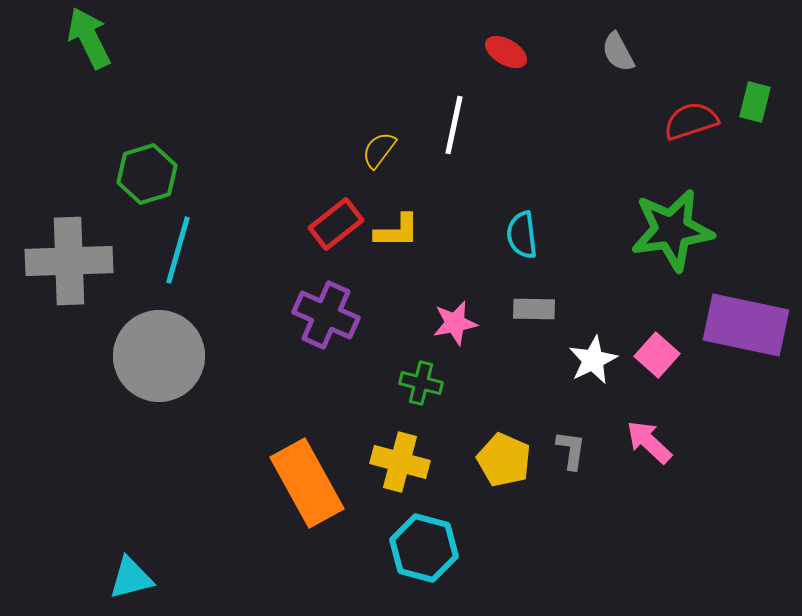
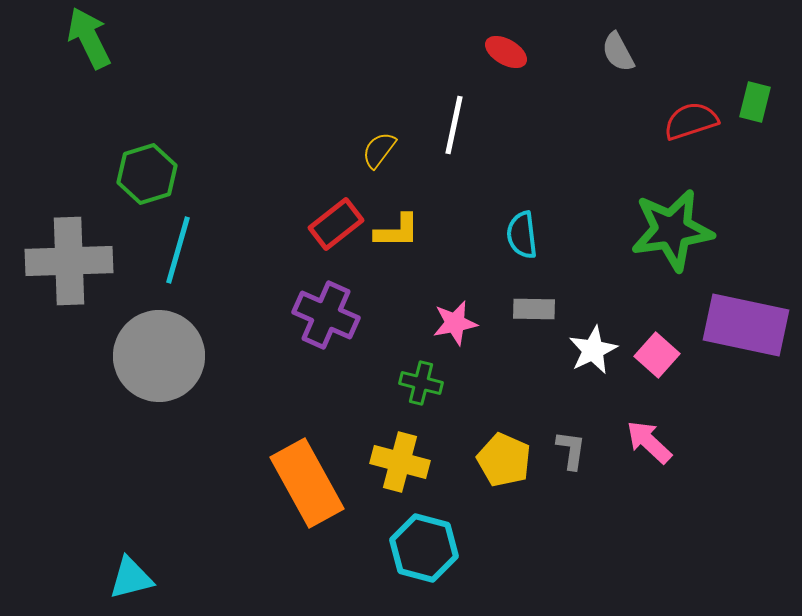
white star: moved 10 px up
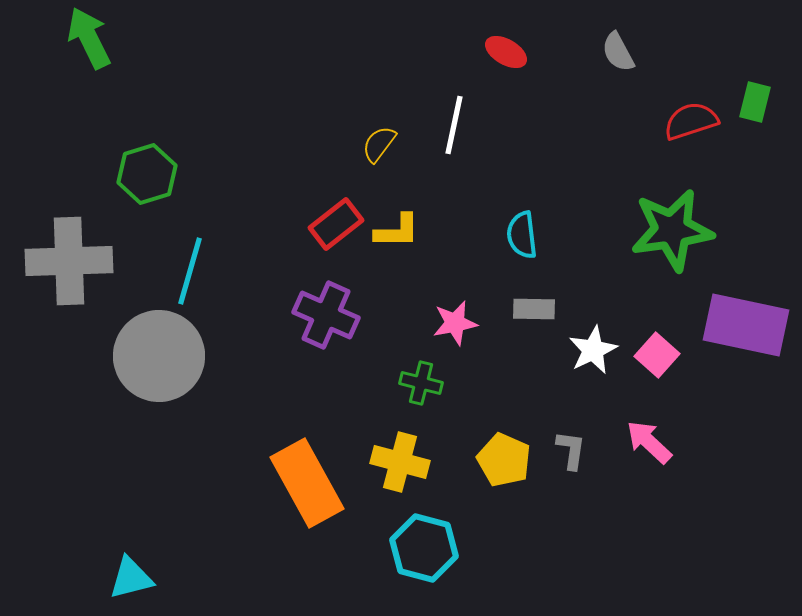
yellow semicircle: moved 6 px up
cyan line: moved 12 px right, 21 px down
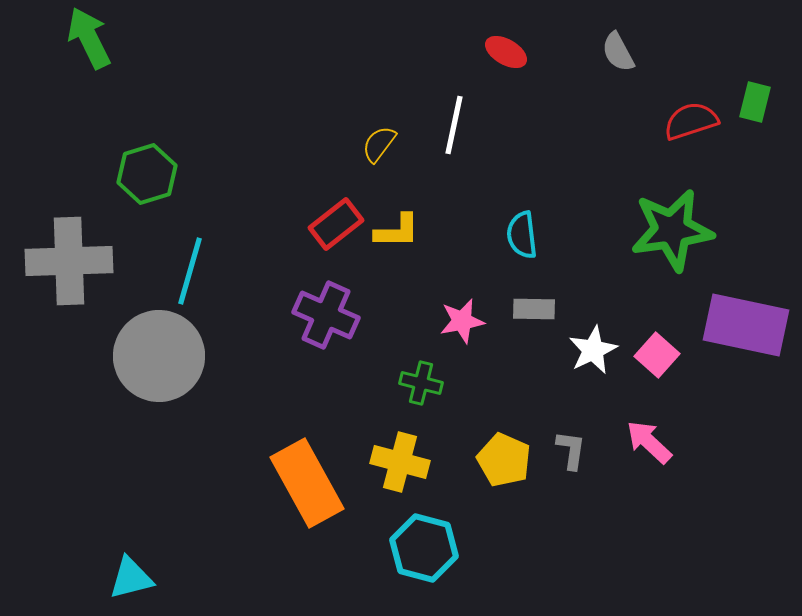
pink star: moved 7 px right, 2 px up
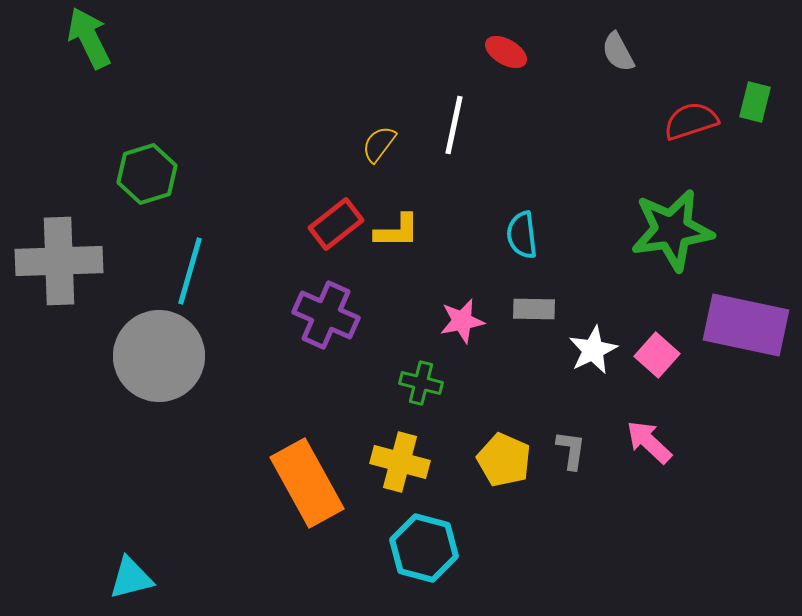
gray cross: moved 10 px left
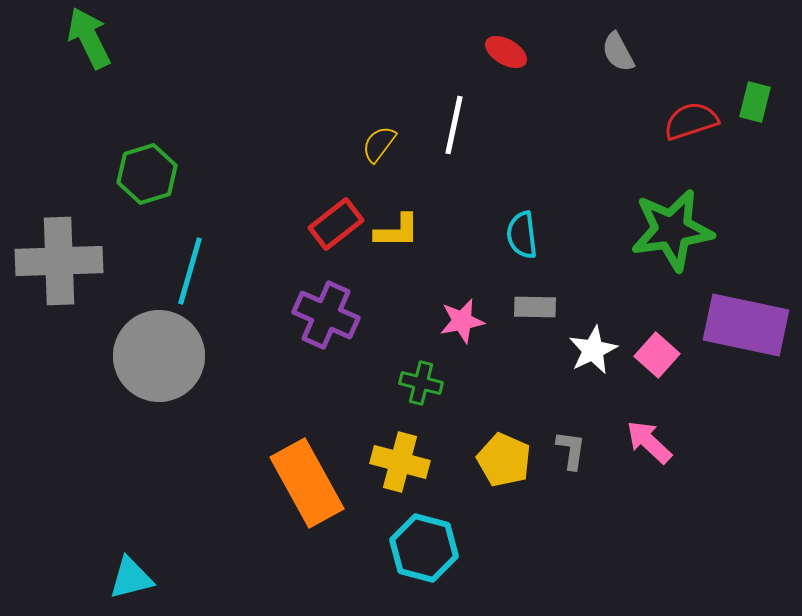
gray rectangle: moved 1 px right, 2 px up
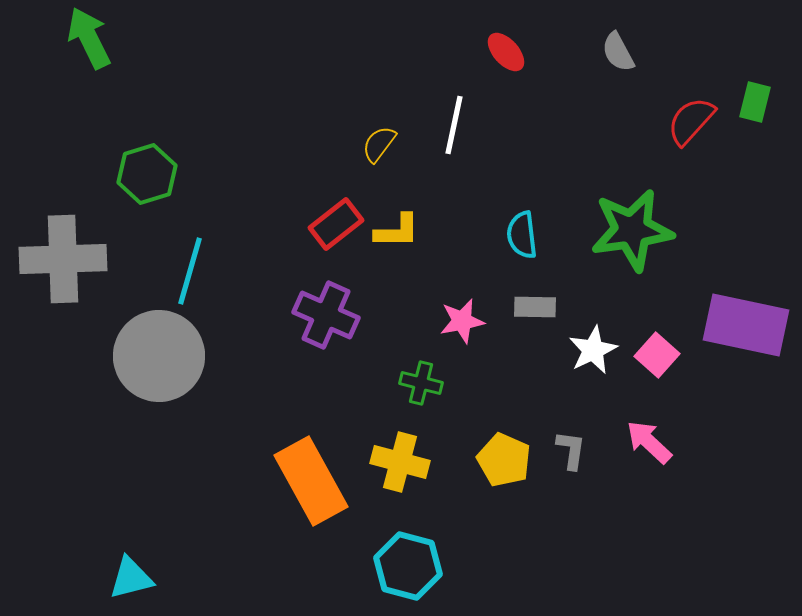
red ellipse: rotated 18 degrees clockwise
red semicircle: rotated 30 degrees counterclockwise
green star: moved 40 px left
gray cross: moved 4 px right, 2 px up
orange rectangle: moved 4 px right, 2 px up
cyan hexagon: moved 16 px left, 18 px down
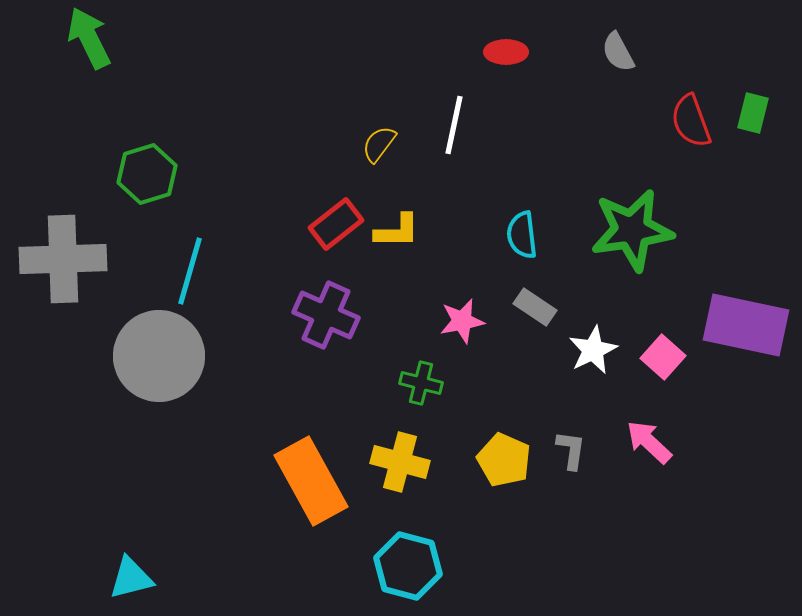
red ellipse: rotated 48 degrees counterclockwise
green rectangle: moved 2 px left, 11 px down
red semicircle: rotated 62 degrees counterclockwise
gray rectangle: rotated 33 degrees clockwise
pink square: moved 6 px right, 2 px down
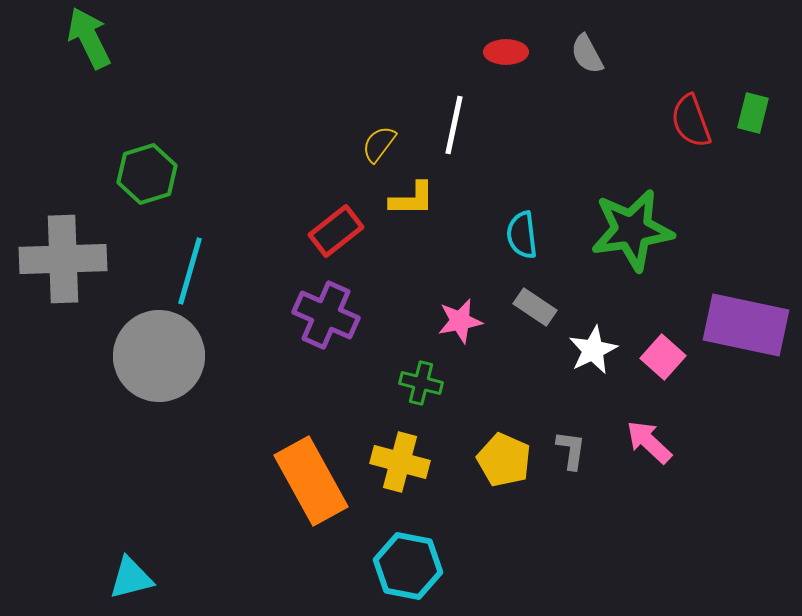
gray semicircle: moved 31 px left, 2 px down
red rectangle: moved 7 px down
yellow L-shape: moved 15 px right, 32 px up
pink star: moved 2 px left
cyan hexagon: rotated 4 degrees counterclockwise
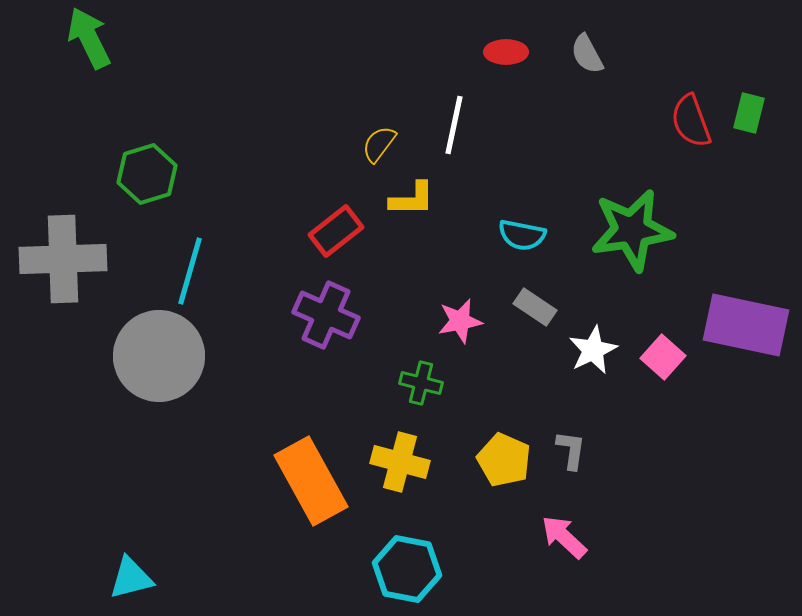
green rectangle: moved 4 px left
cyan semicircle: rotated 72 degrees counterclockwise
pink arrow: moved 85 px left, 95 px down
cyan hexagon: moved 1 px left, 3 px down
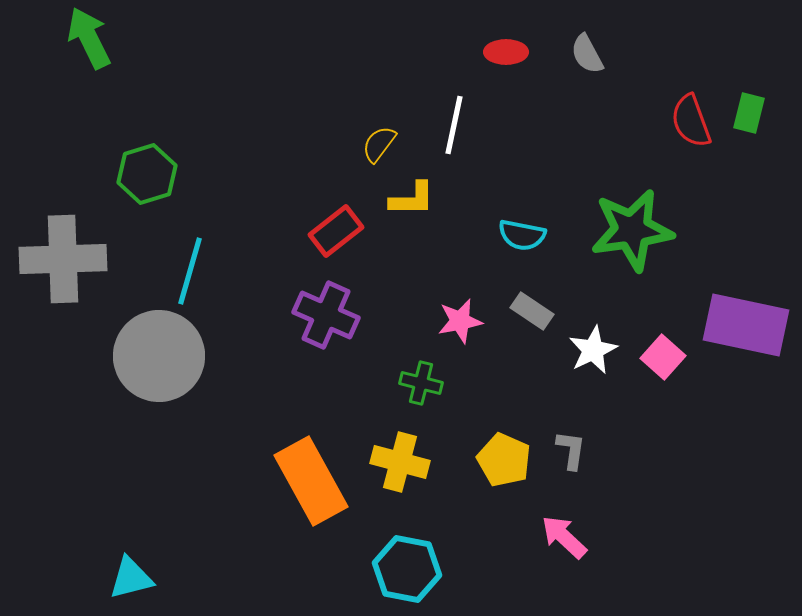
gray rectangle: moved 3 px left, 4 px down
